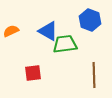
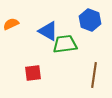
orange semicircle: moved 7 px up
brown line: rotated 10 degrees clockwise
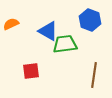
red square: moved 2 px left, 2 px up
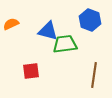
blue triangle: rotated 15 degrees counterclockwise
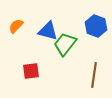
blue hexagon: moved 6 px right, 6 px down
orange semicircle: moved 5 px right, 2 px down; rotated 21 degrees counterclockwise
green trapezoid: rotated 45 degrees counterclockwise
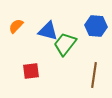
blue hexagon: rotated 15 degrees counterclockwise
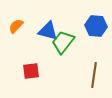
green trapezoid: moved 2 px left, 2 px up
